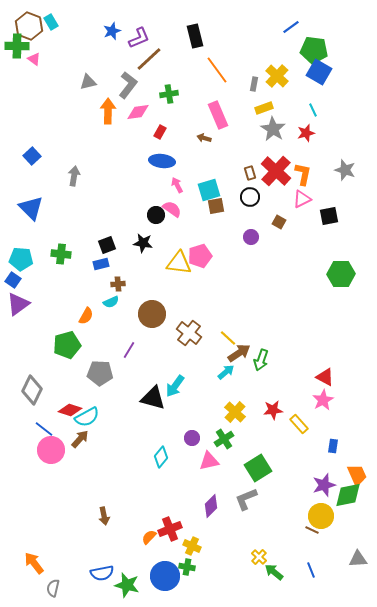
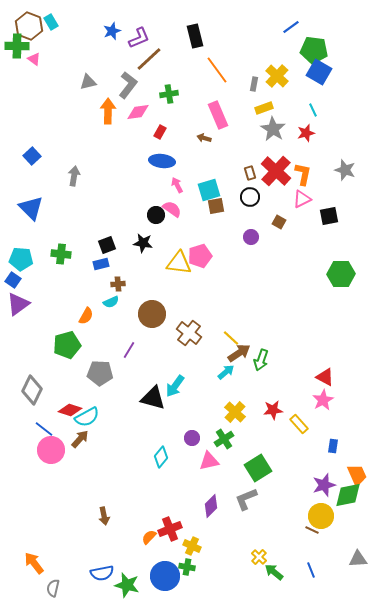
yellow line at (228, 338): moved 3 px right
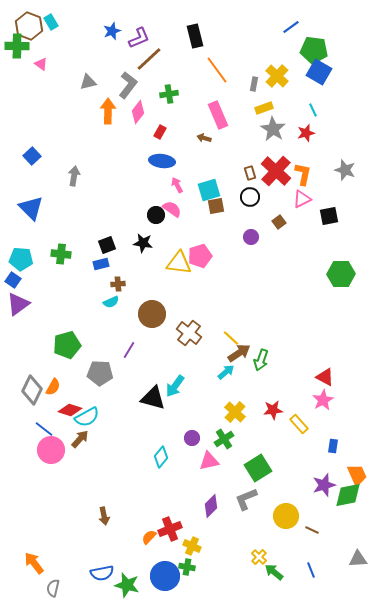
pink triangle at (34, 59): moved 7 px right, 5 px down
pink diamond at (138, 112): rotated 45 degrees counterclockwise
brown square at (279, 222): rotated 24 degrees clockwise
orange semicircle at (86, 316): moved 33 px left, 71 px down
yellow circle at (321, 516): moved 35 px left
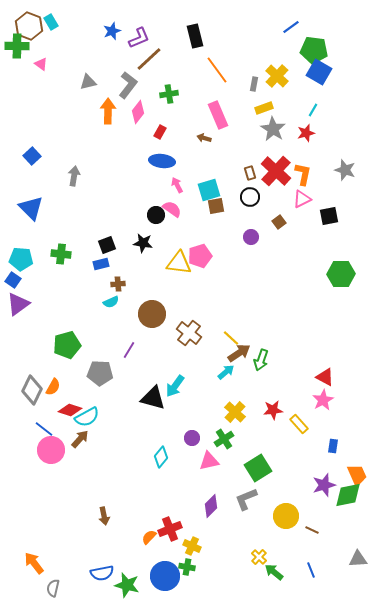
cyan line at (313, 110): rotated 56 degrees clockwise
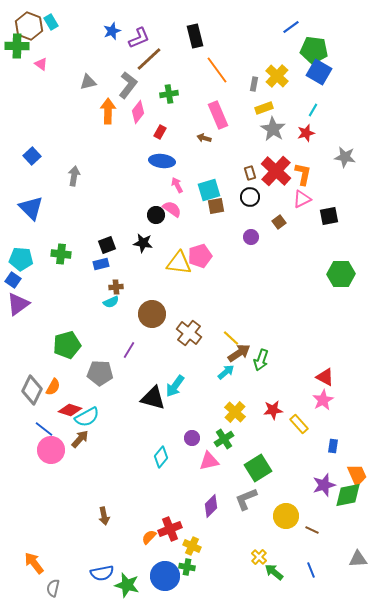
gray star at (345, 170): moved 13 px up; rotated 10 degrees counterclockwise
brown cross at (118, 284): moved 2 px left, 3 px down
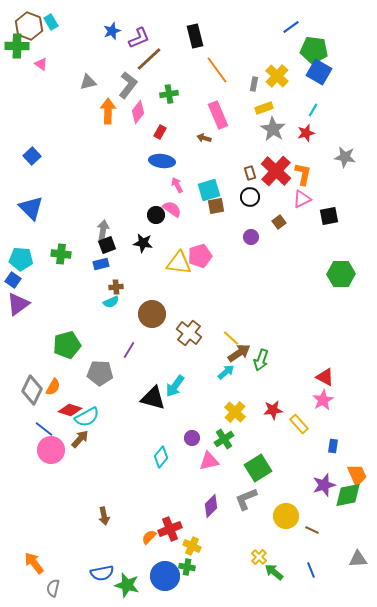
gray arrow at (74, 176): moved 29 px right, 54 px down
